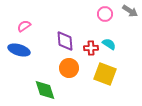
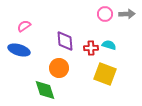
gray arrow: moved 3 px left, 3 px down; rotated 35 degrees counterclockwise
cyan semicircle: moved 1 px down; rotated 16 degrees counterclockwise
orange circle: moved 10 px left
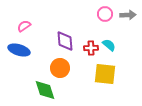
gray arrow: moved 1 px right, 1 px down
cyan semicircle: rotated 24 degrees clockwise
orange circle: moved 1 px right
yellow square: rotated 15 degrees counterclockwise
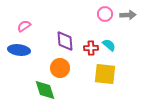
blue ellipse: rotated 10 degrees counterclockwise
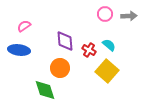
gray arrow: moved 1 px right, 1 px down
red cross: moved 2 px left, 2 px down; rotated 32 degrees clockwise
yellow square: moved 2 px right, 3 px up; rotated 35 degrees clockwise
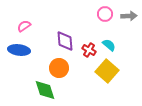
orange circle: moved 1 px left
